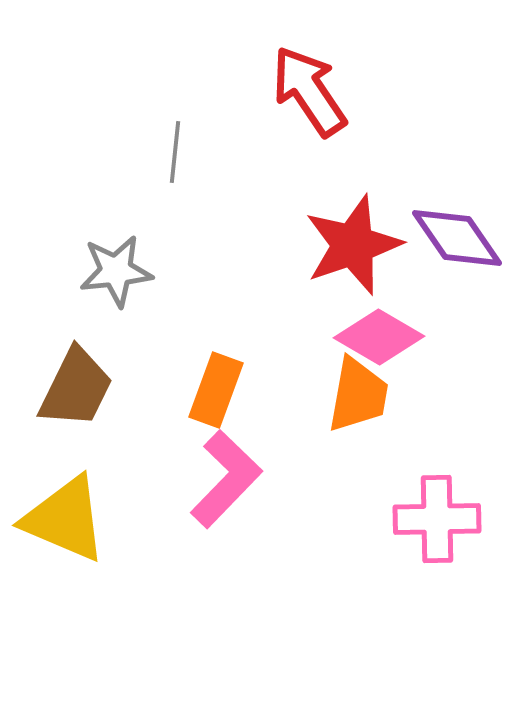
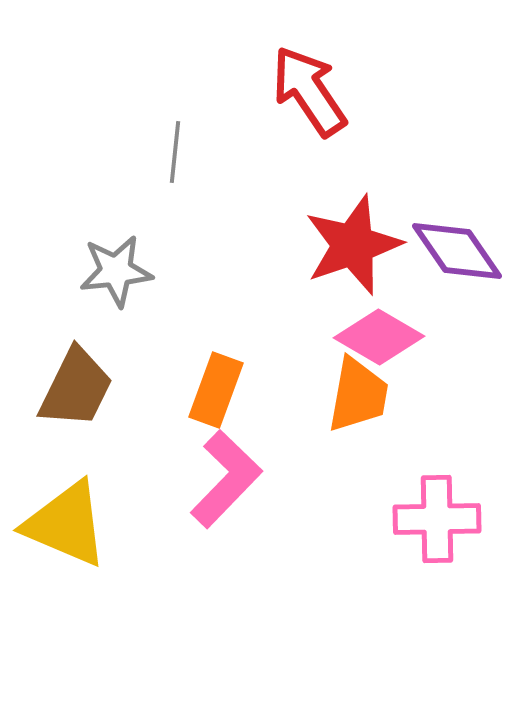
purple diamond: moved 13 px down
yellow triangle: moved 1 px right, 5 px down
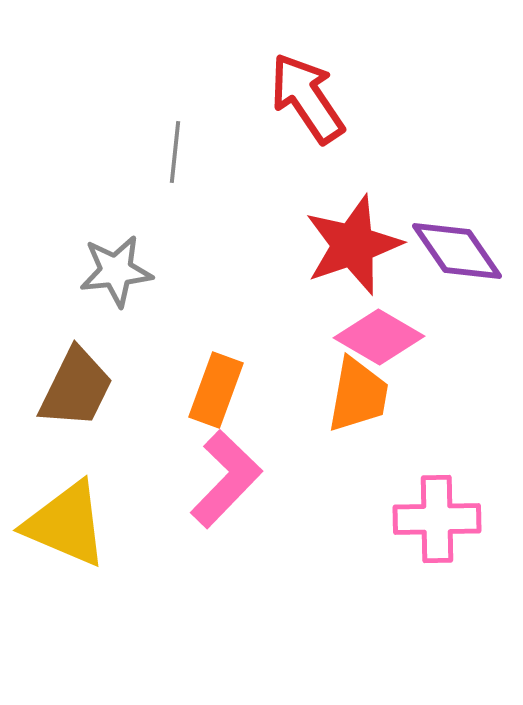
red arrow: moved 2 px left, 7 px down
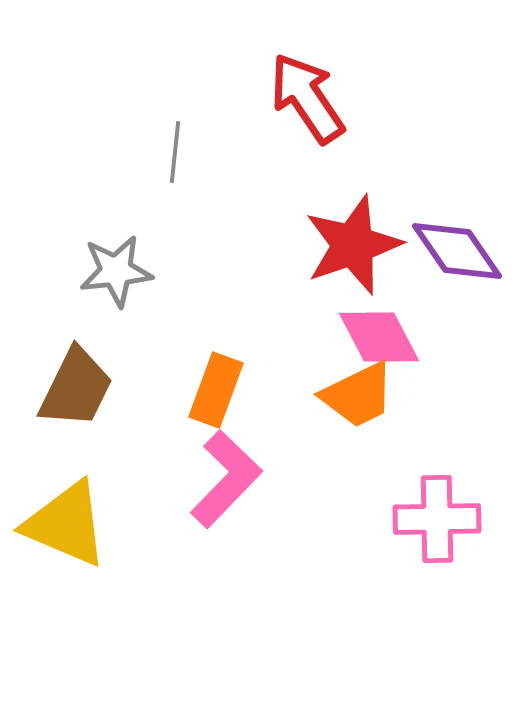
pink diamond: rotated 32 degrees clockwise
orange trapezoid: rotated 54 degrees clockwise
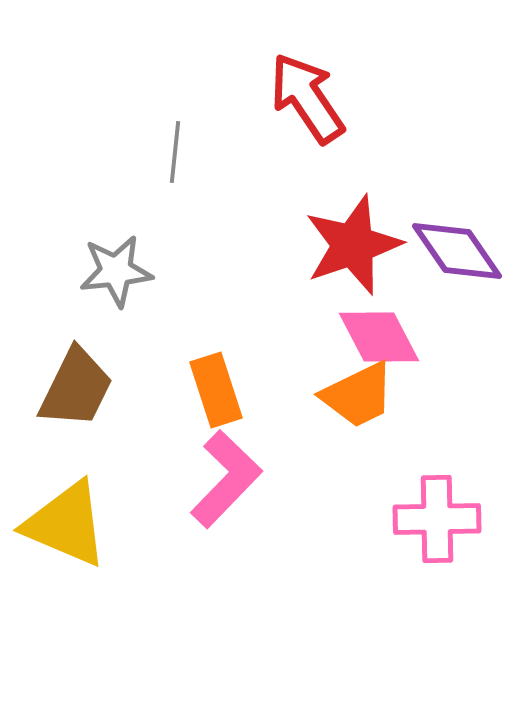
orange rectangle: rotated 38 degrees counterclockwise
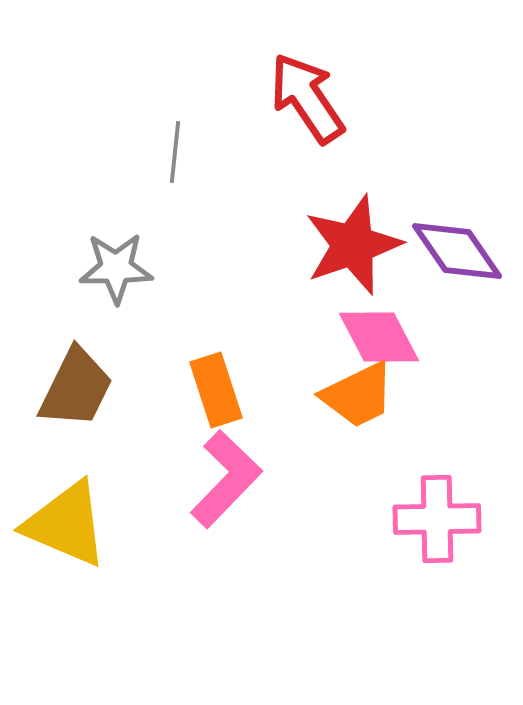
gray star: moved 3 px up; rotated 6 degrees clockwise
